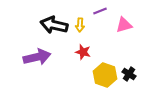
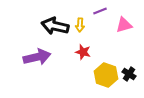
black arrow: moved 1 px right, 1 px down
yellow hexagon: moved 1 px right
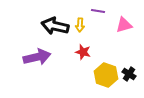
purple line: moved 2 px left; rotated 32 degrees clockwise
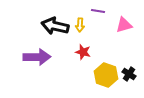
purple arrow: rotated 12 degrees clockwise
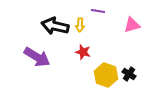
pink triangle: moved 8 px right
purple arrow: rotated 32 degrees clockwise
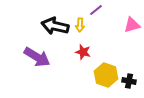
purple line: moved 2 px left, 1 px up; rotated 48 degrees counterclockwise
black cross: moved 7 px down; rotated 24 degrees counterclockwise
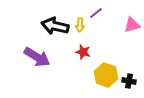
purple line: moved 3 px down
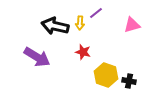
yellow arrow: moved 2 px up
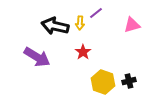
red star: rotated 21 degrees clockwise
yellow hexagon: moved 3 px left, 7 px down
black cross: rotated 24 degrees counterclockwise
